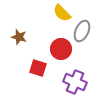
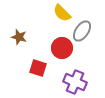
gray ellipse: rotated 10 degrees clockwise
red circle: moved 1 px right, 1 px up
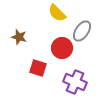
yellow semicircle: moved 5 px left
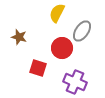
yellow semicircle: rotated 72 degrees clockwise
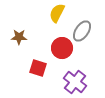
brown star: rotated 14 degrees counterclockwise
purple cross: rotated 15 degrees clockwise
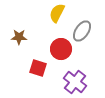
red circle: moved 1 px left, 1 px down
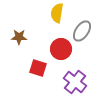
yellow semicircle: rotated 18 degrees counterclockwise
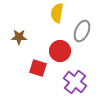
gray ellipse: rotated 10 degrees counterclockwise
red circle: moved 1 px left, 2 px down
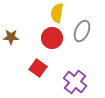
brown star: moved 8 px left
red circle: moved 8 px left, 13 px up
red square: rotated 18 degrees clockwise
